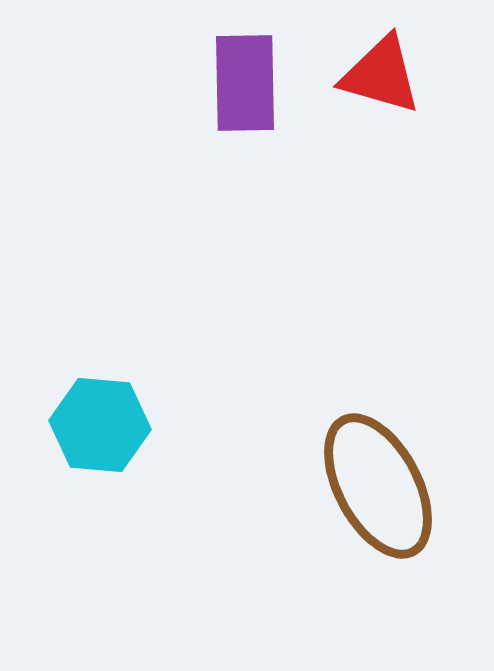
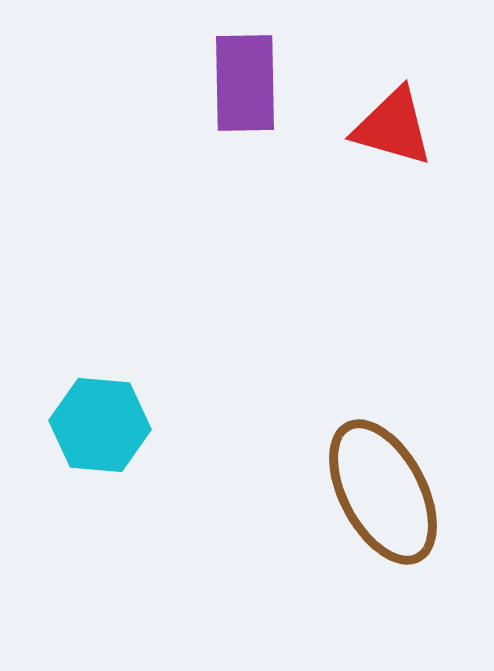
red triangle: moved 12 px right, 52 px down
brown ellipse: moved 5 px right, 6 px down
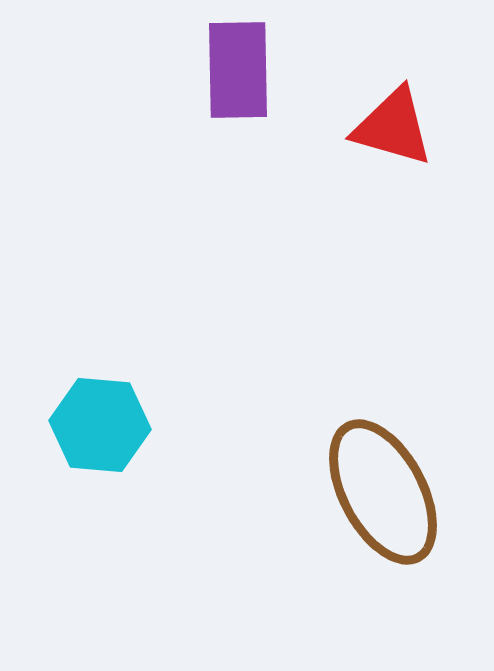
purple rectangle: moved 7 px left, 13 px up
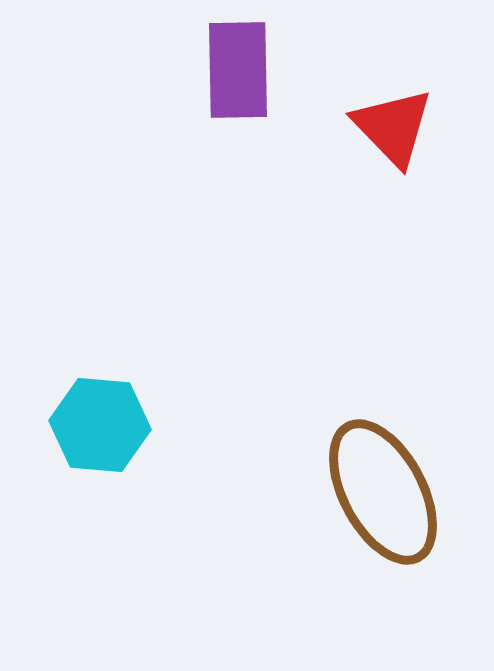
red triangle: rotated 30 degrees clockwise
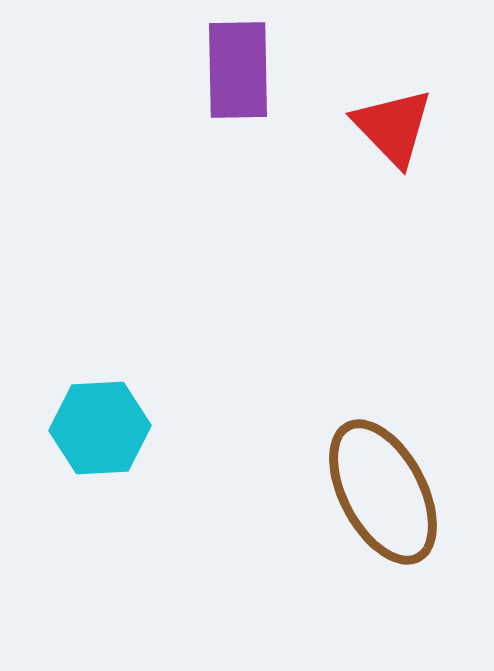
cyan hexagon: moved 3 px down; rotated 8 degrees counterclockwise
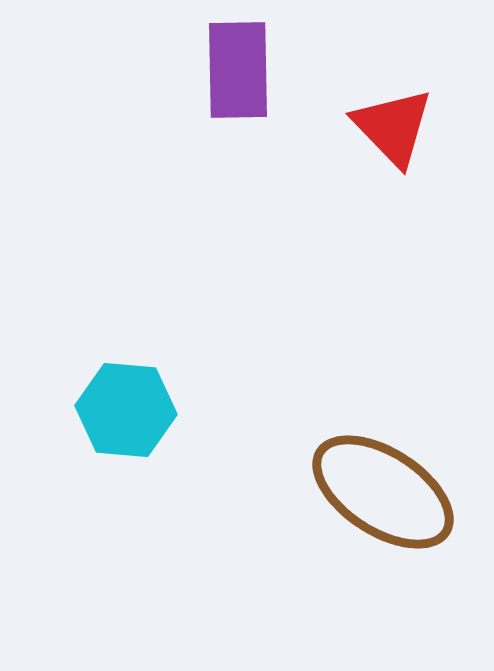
cyan hexagon: moved 26 px right, 18 px up; rotated 8 degrees clockwise
brown ellipse: rotated 29 degrees counterclockwise
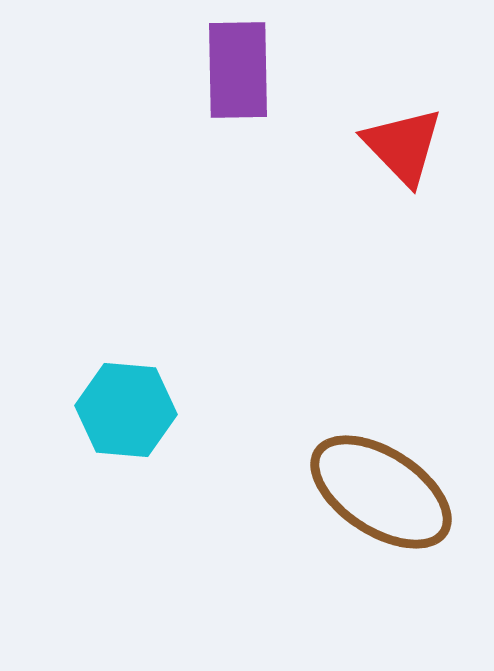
red triangle: moved 10 px right, 19 px down
brown ellipse: moved 2 px left
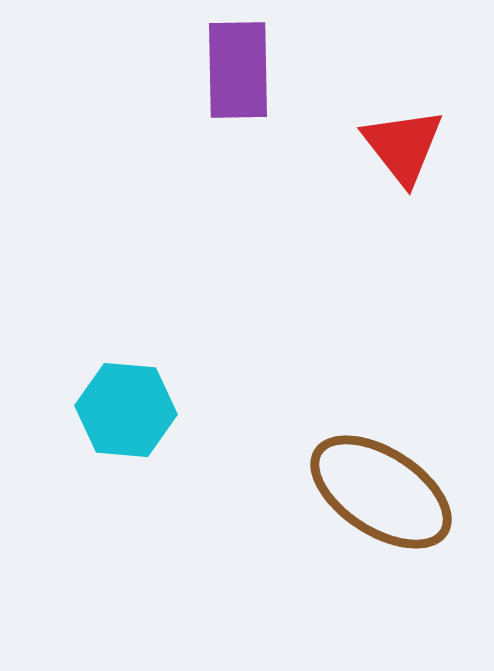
red triangle: rotated 6 degrees clockwise
